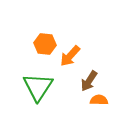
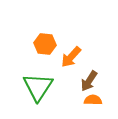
orange arrow: moved 1 px right, 1 px down
orange semicircle: moved 6 px left
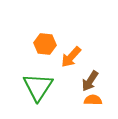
brown arrow: moved 1 px right
